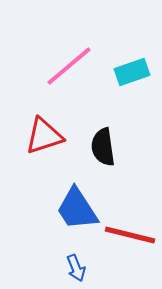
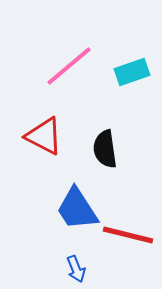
red triangle: rotated 45 degrees clockwise
black semicircle: moved 2 px right, 2 px down
red line: moved 2 px left
blue arrow: moved 1 px down
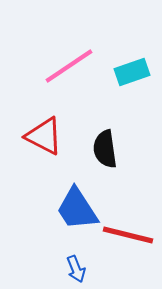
pink line: rotated 6 degrees clockwise
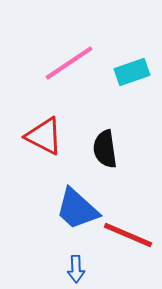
pink line: moved 3 px up
blue trapezoid: rotated 15 degrees counterclockwise
red line: rotated 9 degrees clockwise
blue arrow: rotated 20 degrees clockwise
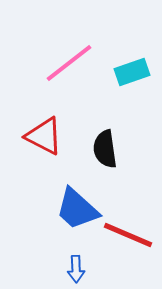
pink line: rotated 4 degrees counterclockwise
